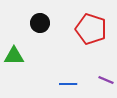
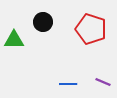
black circle: moved 3 px right, 1 px up
green triangle: moved 16 px up
purple line: moved 3 px left, 2 px down
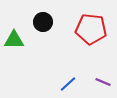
red pentagon: rotated 12 degrees counterclockwise
blue line: rotated 42 degrees counterclockwise
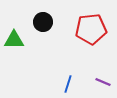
red pentagon: rotated 12 degrees counterclockwise
blue line: rotated 30 degrees counterclockwise
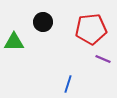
green triangle: moved 2 px down
purple line: moved 23 px up
